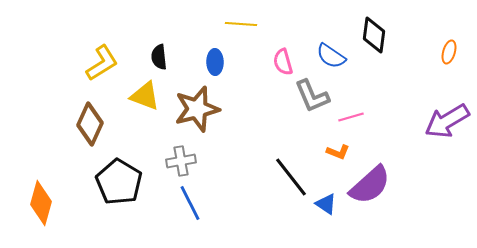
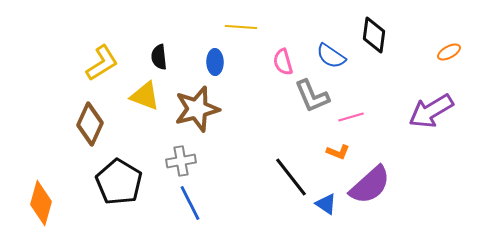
yellow line: moved 3 px down
orange ellipse: rotated 45 degrees clockwise
purple arrow: moved 16 px left, 10 px up
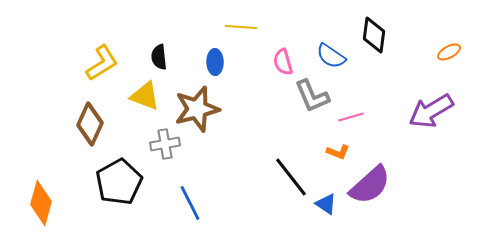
gray cross: moved 16 px left, 17 px up
black pentagon: rotated 12 degrees clockwise
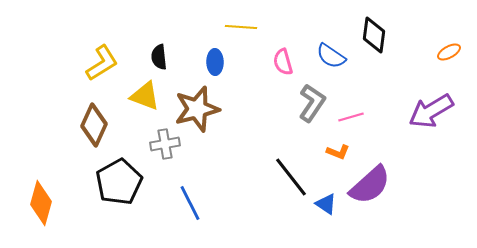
gray L-shape: moved 7 px down; rotated 123 degrees counterclockwise
brown diamond: moved 4 px right, 1 px down
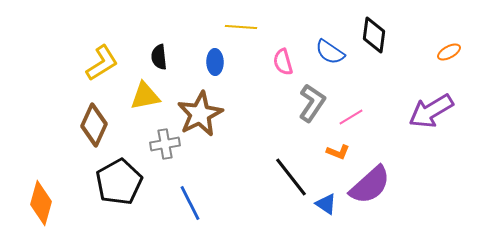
blue semicircle: moved 1 px left, 4 px up
yellow triangle: rotated 32 degrees counterclockwise
brown star: moved 3 px right, 5 px down; rotated 12 degrees counterclockwise
pink line: rotated 15 degrees counterclockwise
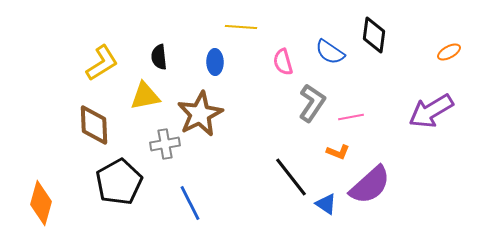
pink line: rotated 20 degrees clockwise
brown diamond: rotated 27 degrees counterclockwise
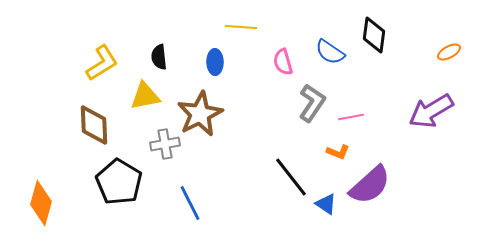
black pentagon: rotated 12 degrees counterclockwise
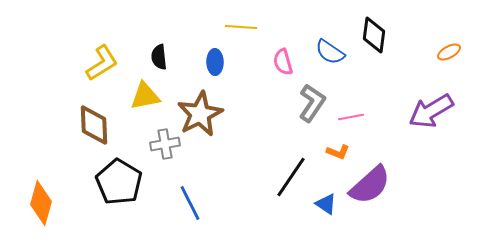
black line: rotated 72 degrees clockwise
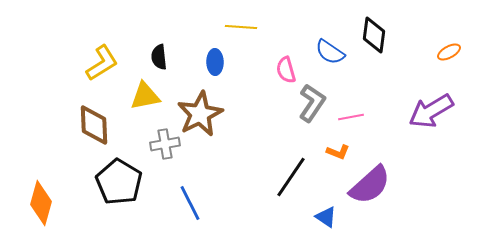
pink semicircle: moved 3 px right, 8 px down
blue triangle: moved 13 px down
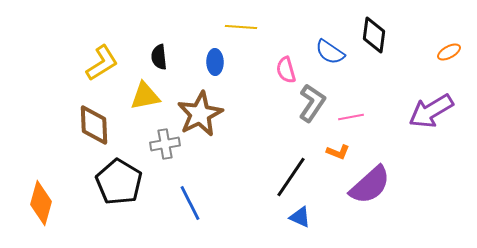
blue triangle: moved 26 px left; rotated 10 degrees counterclockwise
